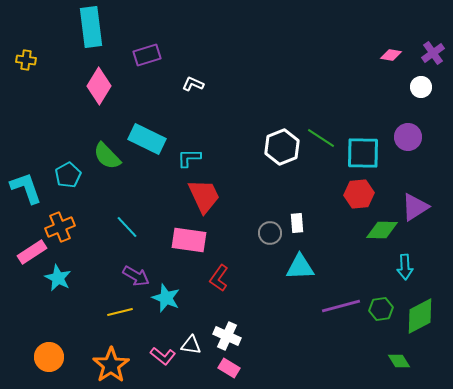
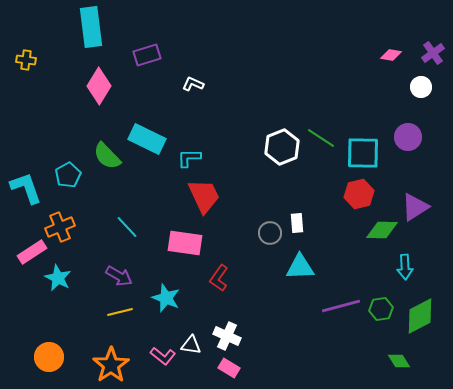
red hexagon at (359, 194): rotated 8 degrees counterclockwise
pink rectangle at (189, 240): moved 4 px left, 3 px down
purple arrow at (136, 276): moved 17 px left
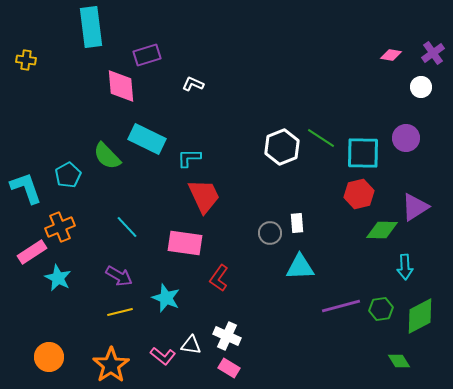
pink diamond at (99, 86): moved 22 px right; rotated 36 degrees counterclockwise
purple circle at (408, 137): moved 2 px left, 1 px down
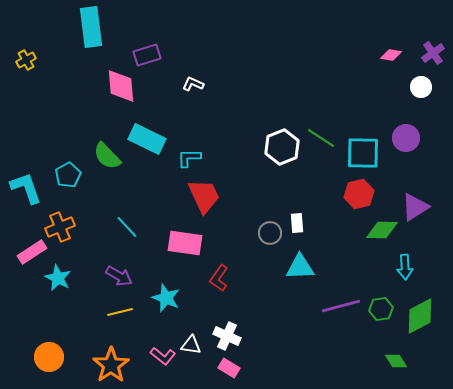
yellow cross at (26, 60): rotated 36 degrees counterclockwise
green diamond at (399, 361): moved 3 px left
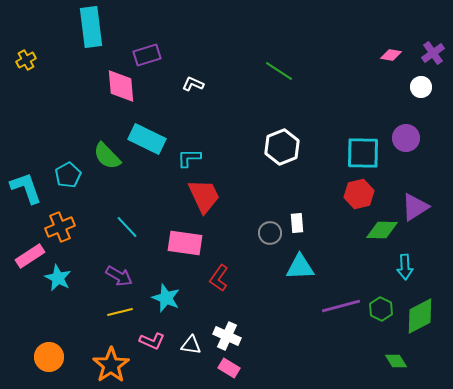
green line at (321, 138): moved 42 px left, 67 px up
pink rectangle at (32, 252): moved 2 px left, 4 px down
green hexagon at (381, 309): rotated 25 degrees counterclockwise
pink L-shape at (163, 356): moved 11 px left, 15 px up; rotated 15 degrees counterclockwise
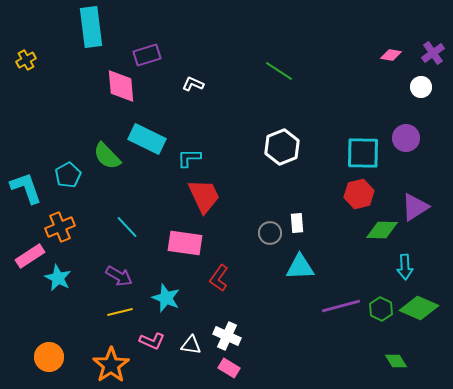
green diamond at (420, 316): moved 1 px left, 8 px up; rotated 51 degrees clockwise
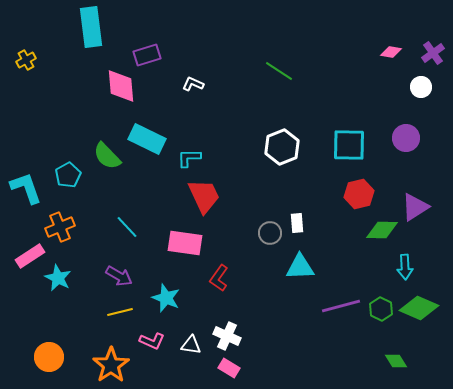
pink diamond at (391, 55): moved 3 px up
cyan square at (363, 153): moved 14 px left, 8 px up
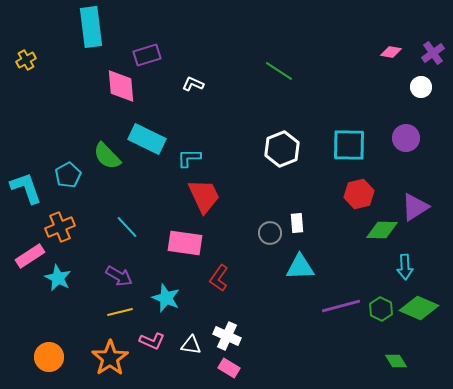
white hexagon at (282, 147): moved 2 px down
orange star at (111, 365): moved 1 px left, 7 px up
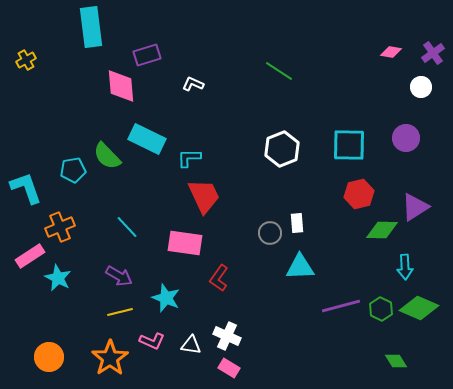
cyan pentagon at (68, 175): moved 5 px right, 5 px up; rotated 20 degrees clockwise
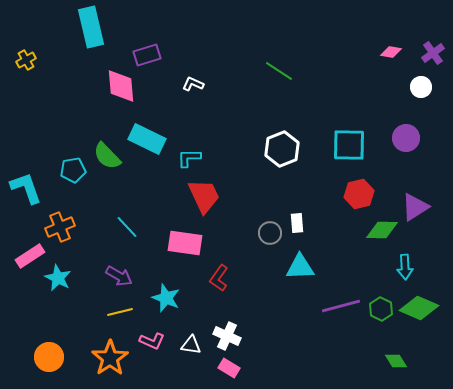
cyan rectangle at (91, 27): rotated 6 degrees counterclockwise
